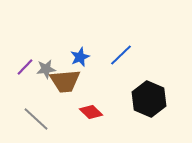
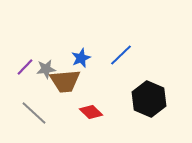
blue star: moved 1 px right, 1 px down
gray line: moved 2 px left, 6 px up
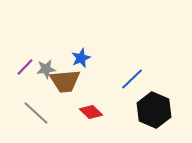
blue line: moved 11 px right, 24 px down
black hexagon: moved 5 px right, 11 px down
gray line: moved 2 px right
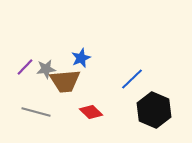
gray line: moved 1 px up; rotated 28 degrees counterclockwise
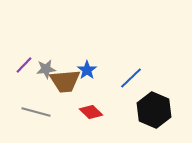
blue star: moved 6 px right, 12 px down; rotated 12 degrees counterclockwise
purple line: moved 1 px left, 2 px up
blue line: moved 1 px left, 1 px up
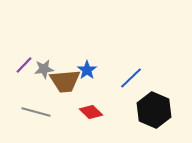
gray star: moved 2 px left
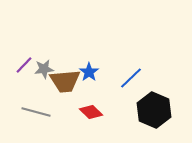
blue star: moved 2 px right, 2 px down
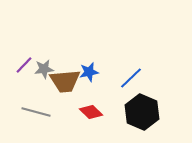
blue star: rotated 24 degrees clockwise
black hexagon: moved 12 px left, 2 px down
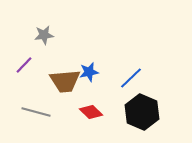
gray star: moved 34 px up
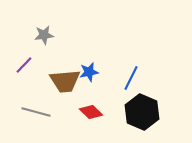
blue line: rotated 20 degrees counterclockwise
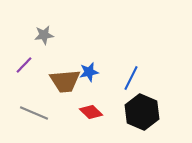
gray line: moved 2 px left, 1 px down; rotated 8 degrees clockwise
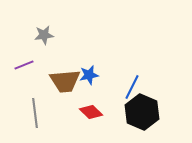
purple line: rotated 24 degrees clockwise
blue star: moved 3 px down
blue line: moved 1 px right, 9 px down
gray line: moved 1 px right; rotated 60 degrees clockwise
